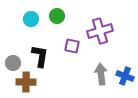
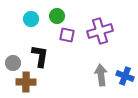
purple square: moved 5 px left, 11 px up
gray arrow: moved 1 px down
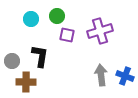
gray circle: moved 1 px left, 2 px up
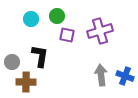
gray circle: moved 1 px down
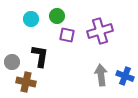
brown cross: rotated 12 degrees clockwise
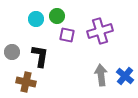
cyan circle: moved 5 px right
gray circle: moved 10 px up
blue cross: rotated 18 degrees clockwise
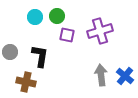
cyan circle: moved 1 px left, 2 px up
gray circle: moved 2 px left
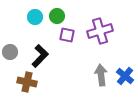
black L-shape: rotated 35 degrees clockwise
brown cross: moved 1 px right
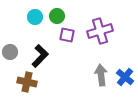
blue cross: moved 1 px down
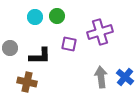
purple cross: moved 1 px down
purple square: moved 2 px right, 9 px down
gray circle: moved 4 px up
black L-shape: rotated 45 degrees clockwise
gray arrow: moved 2 px down
